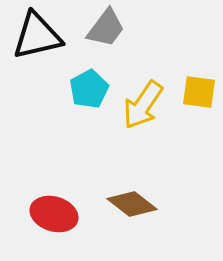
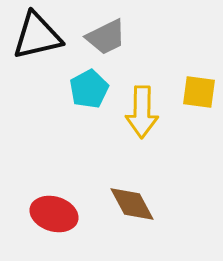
gray trapezoid: moved 9 px down; rotated 27 degrees clockwise
yellow arrow: moved 1 px left, 7 px down; rotated 33 degrees counterclockwise
brown diamond: rotated 24 degrees clockwise
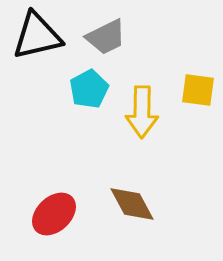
yellow square: moved 1 px left, 2 px up
red ellipse: rotated 60 degrees counterclockwise
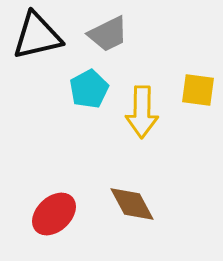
gray trapezoid: moved 2 px right, 3 px up
